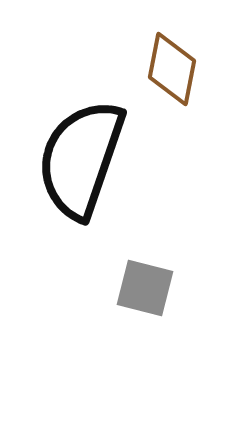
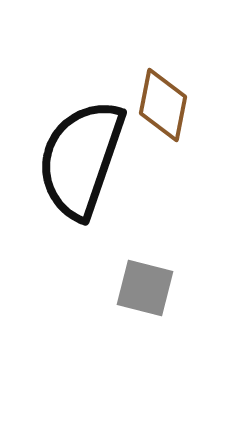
brown diamond: moved 9 px left, 36 px down
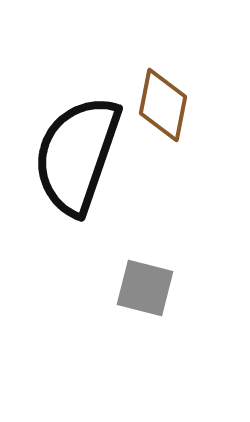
black semicircle: moved 4 px left, 4 px up
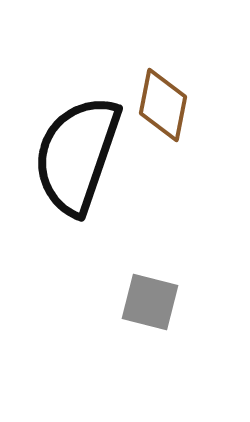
gray square: moved 5 px right, 14 px down
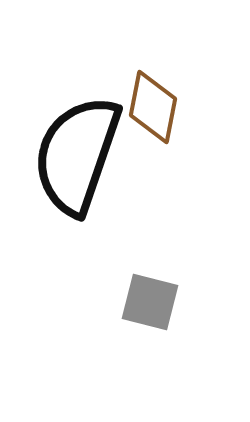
brown diamond: moved 10 px left, 2 px down
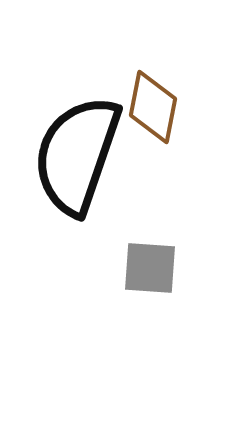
gray square: moved 34 px up; rotated 10 degrees counterclockwise
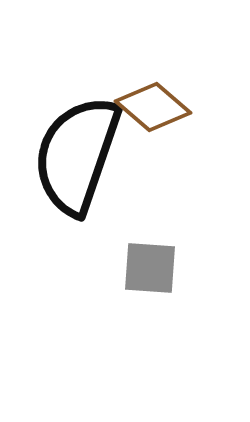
brown diamond: rotated 60 degrees counterclockwise
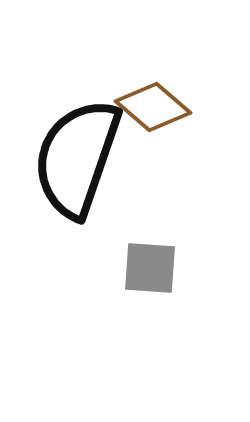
black semicircle: moved 3 px down
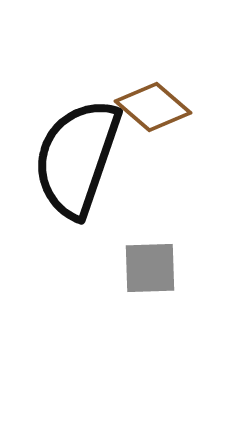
gray square: rotated 6 degrees counterclockwise
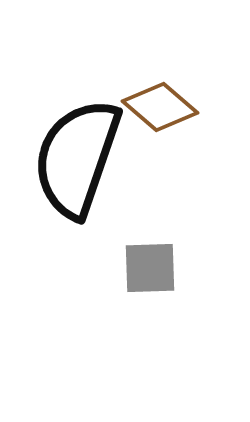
brown diamond: moved 7 px right
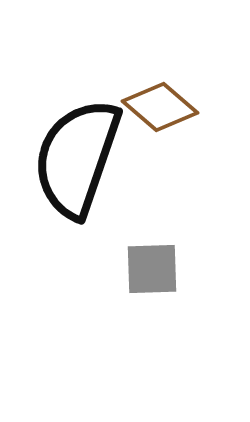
gray square: moved 2 px right, 1 px down
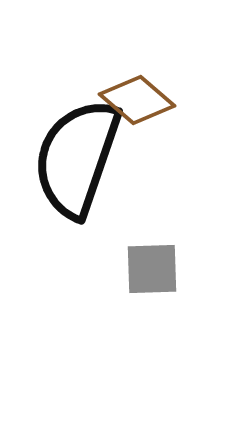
brown diamond: moved 23 px left, 7 px up
